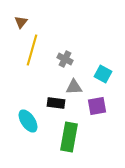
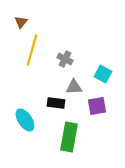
cyan ellipse: moved 3 px left, 1 px up
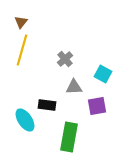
yellow line: moved 10 px left
gray cross: rotated 21 degrees clockwise
black rectangle: moved 9 px left, 2 px down
